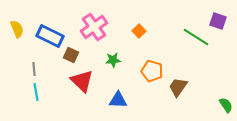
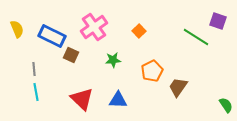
blue rectangle: moved 2 px right
orange pentagon: rotated 30 degrees clockwise
red triangle: moved 18 px down
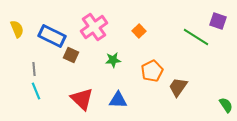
cyan line: moved 1 px up; rotated 12 degrees counterclockwise
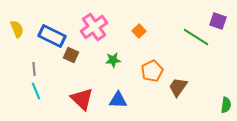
green semicircle: rotated 42 degrees clockwise
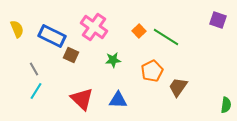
purple square: moved 1 px up
pink cross: rotated 20 degrees counterclockwise
green line: moved 30 px left
gray line: rotated 24 degrees counterclockwise
cyan line: rotated 54 degrees clockwise
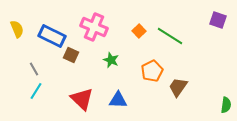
pink cross: rotated 12 degrees counterclockwise
green line: moved 4 px right, 1 px up
green star: moved 2 px left; rotated 28 degrees clockwise
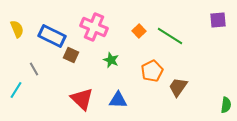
purple square: rotated 24 degrees counterclockwise
cyan line: moved 20 px left, 1 px up
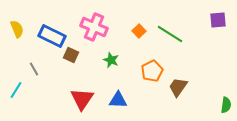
green line: moved 2 px up
red triangle: rotated 20 degrees clockwise
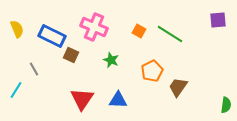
orange square: rotated 16 degrees counterclockwise
